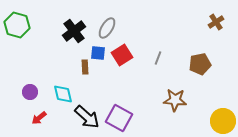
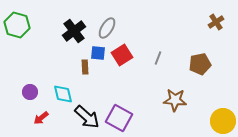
red arrow: moved 2 px right
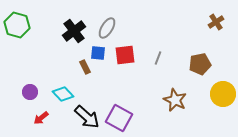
red square: moved 3 px right; rotated 25 degrees clockwise
brown rectangle: rotated 24 degrees counterclockwise
cyan diamond: rotated 30 degrees counterclockwise
brown star: rotated 20 degrees clockwise
yellow circle: moved 27 px up
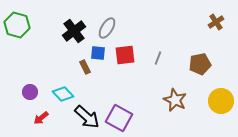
yellow circle: moved 2 px left, 7 px down
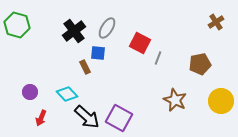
red square: moved 15 px right, 12 px up; rotated 35 degrees clockwise
cyan diamond: moved 4 px right
red arrow: rotated 28 degrees counterclockwise
